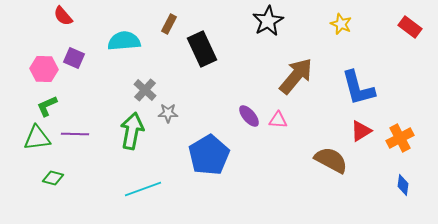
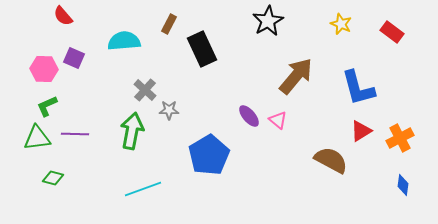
red rectangle: moved 18 px left, 5 px down
gray star: moved 1 px right, 3 px up
pink triangle: rotated 36 degrees clockwise
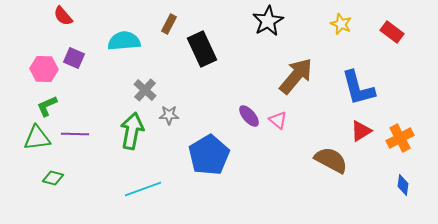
gray star: moved 5 px down
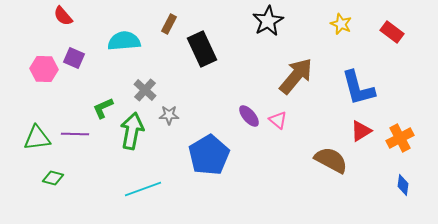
green L-shape: moved 56 px right, 2 px down
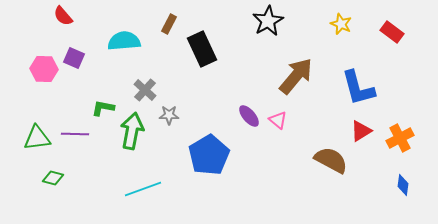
green L-shape: rotated 35 degrees clockwise
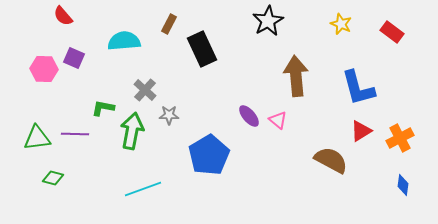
brown arrow: rotated 45 degrees counterclockwise
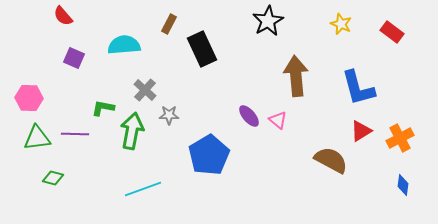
cyan semicircle: moved 4 px down
pink hexagon: moved 15 px left, 29 px down
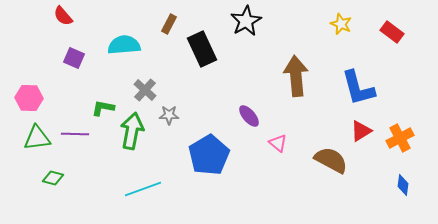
black star: moved 22 px left
pink triangle: moved 23 px down
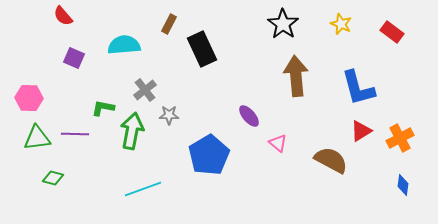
black star: moved 37 px right, 3 px down; rotated 8 degrees counterclockwise
gray cross: rotated 10 degrees clockwise
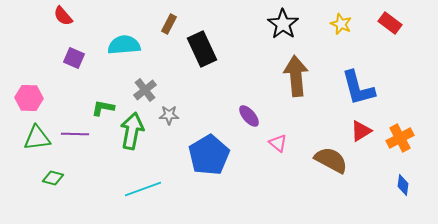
red rectangle: moved 2 px left, 9 px up
